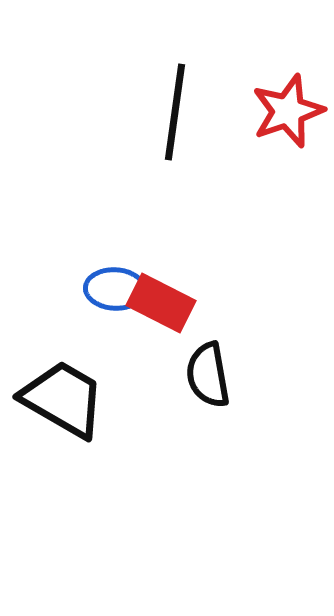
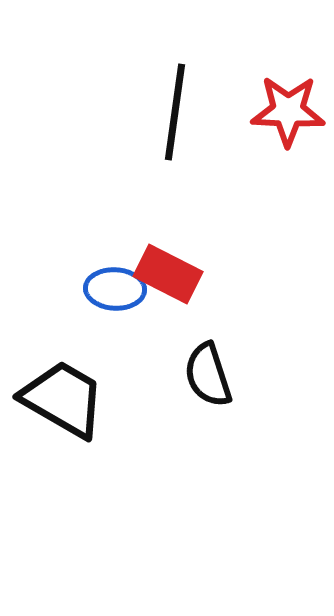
red star: rotated 22 degrees clockwise
red rectangle: moved 7 px right, 29 px up
black semicircle: rotated 8 degrees counterclockwise
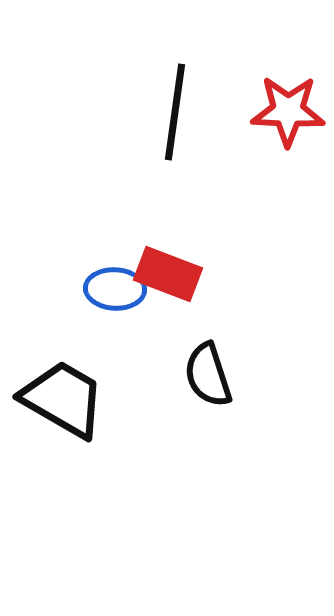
red rectangle: rotated 6 degrees counterclockwise
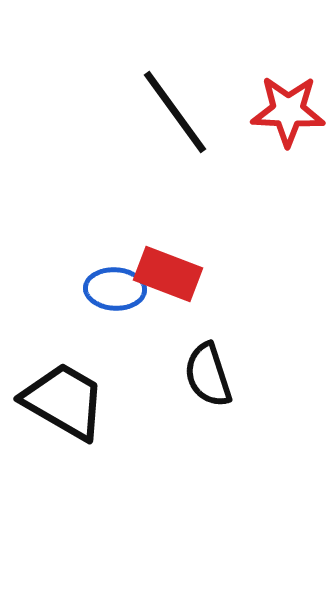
black line: rotated 44 degrees counterclockwise
black trapezoid: moved 1 px right, 2 px down
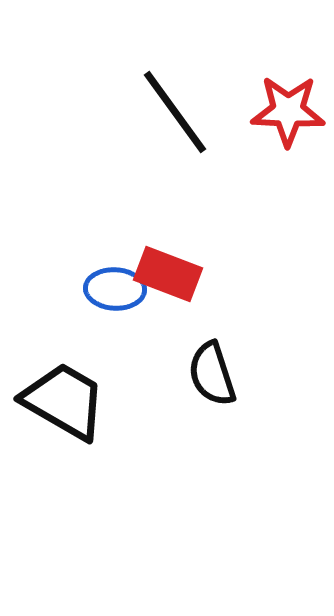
black semicircle: moved 4 px right, 1 px up
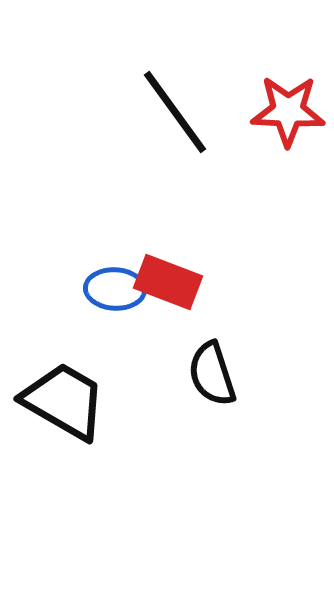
red rectangle: moved 8 px down
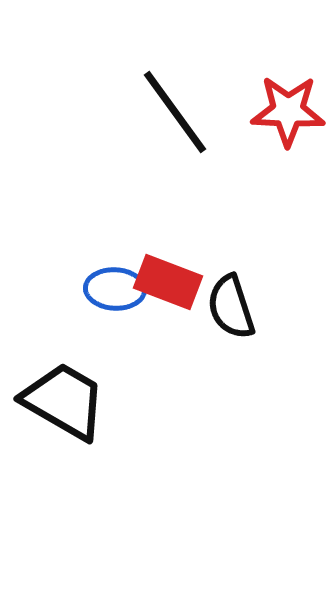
black semicircle: moved 19 px right, 67 px up
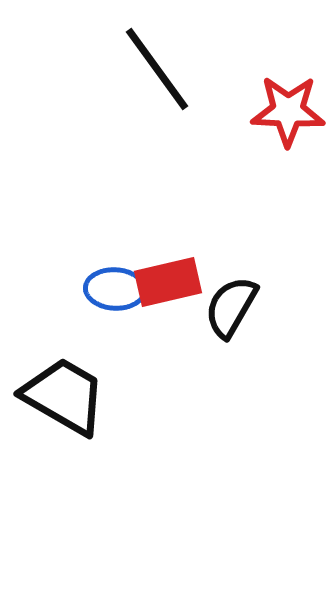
black line: moved 18 px left, 43 px up
red rectangle: rotated 34 degrees counterclockwise
black semicircle: rotated 48 degrees clockwise
black trapezoid: moved 5 px up
